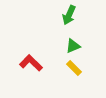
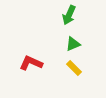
green triangle: moved 2 px up
red L-shape: rotated 20 degrees counterclockwise
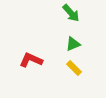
green arrow: moved 2 px right, 2 px up; rotated 66 degrees counterclockwise
red L-shape: moved 3 px up
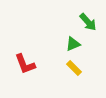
green arrow: moved 17 px right, 9 px down
red L-shape: moved 6 px left, 4 px down; rotated 135 degrees counterclockwise
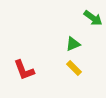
green arrow: moved 5 px right, 4 px up; rotated 12 degrees counterclockwise
red L-shape: moved 1 px left, 6 px down
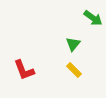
green triangle: rotated 28 degrees counterclockwise
yellow rectangle: moved 2 px down
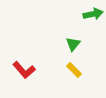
green arrow: moved 4 px up; rotated 48 degrees counterclockwise
red L-shape: rotated 20 degrees counterclockwise
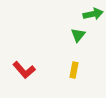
green triangle: moved 5 px right, 9 px up
yellow rectangle: rotated 56 degrees clockwise
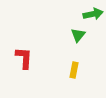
red L-shape: moved 12 px up; rotated 135 degrees counterclockwise
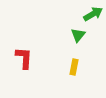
green arrow: rotated 18 degrees counterclockwise
yellow rectangle: moved 3 px up
